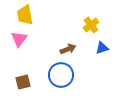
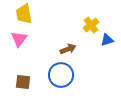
yellow trapezoid: moved 1 px left, 1 px up
blue triangle: moved 5 px right, 8 px up
brown square: rotated 21 degrees clockwise
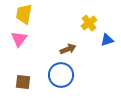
yellow trapezoid: rotated 20 degrees clockwise
yellow cross: moved 2 px left, 2 px up
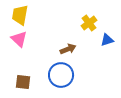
yellow trapezoid: moved 4 px left, 1 px down
pink triangle: rotated 24 degrees counterclockwise
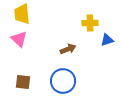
yellow trapezoid: moved 2 px right, 1 px up; rotated 15 degrees counterclockwise
yellow cross: moved 1 px right; rotated 35 degrees clockwise
blue circle: moved 2 px right, 6 px down
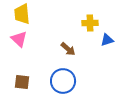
brown arrow: rotated 63 degrees clockwise
brown square: moved 1 px left
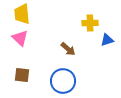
pink triangle: moved 1 px right, 1 px up
brown square: moved 7 px up
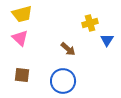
yellow trapezoid: rotated 100 degrees counterclockwise
yellow cross: rotated 14 degrees counterclockwise
blue triangle: rotated 40 degrees counterclockwise
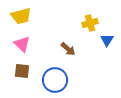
yellow trapezoid: moved 1 px left, 2 px down
pink triangle: moved 2 px right, 6 px down
brown square: moved 4 px up
blue circle: moved 8 px left, 1 px up
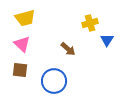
yellow trapezoid: moved 4 px right, 2 px down
brown square: moved 2 px left, 1 px up
blue circle: moved 1 px left, 1 px down
